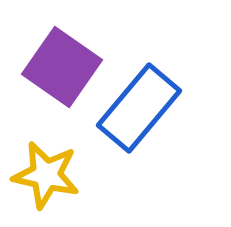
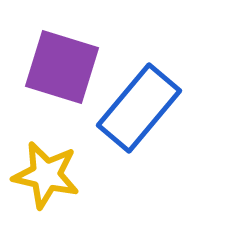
purple square: rotated 18 degrees counterclockwise
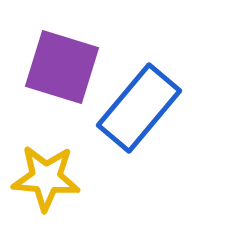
yellow star: moved 3 px down; rotated 8 degrees counterclockwise
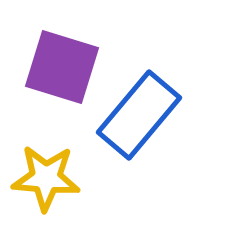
blue rectangle: moved 7 px down
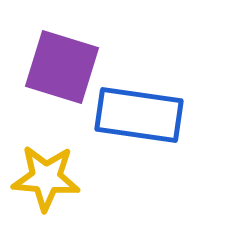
blue rectangle: rotated 58 degrees clockwise
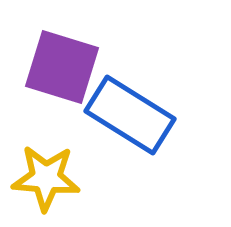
blue rectangle: moved 9 px left; rotated 24 degrees clockwise
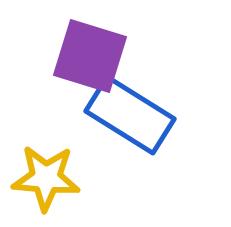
purple square: moved 28 px right, 11 px up
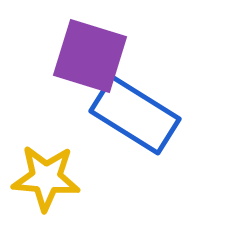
blue rectangle: moved 5 px right
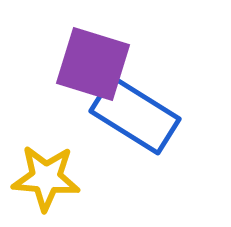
purple square: moved 3 px right, 8 px down
